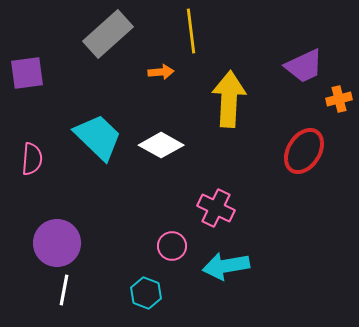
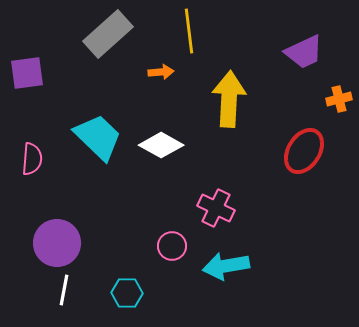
yellow line: moved 2 px left
purple trapezoid: moved 14 px up
cyan hexagon: moved 19 px left; rotated 20 degrees counterclockwise
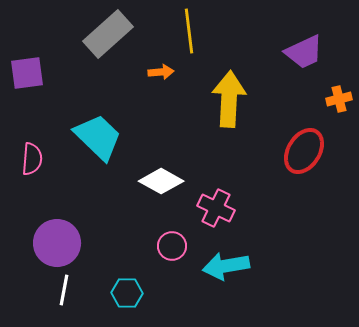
white diamond: moved 36 px down
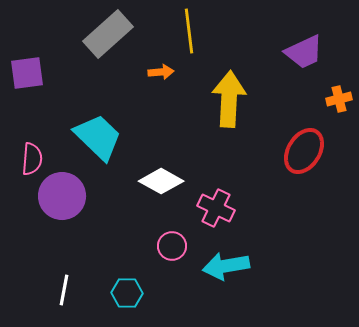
purple circle: moved 5 px right, 47 px up
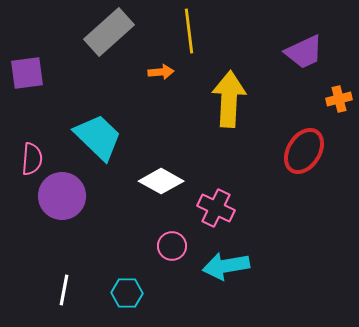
gray rectangle: moved 1 px right, 2 px up
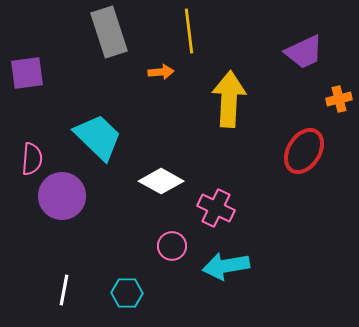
gray rectangle: rotated 66 degrees counterclockwise
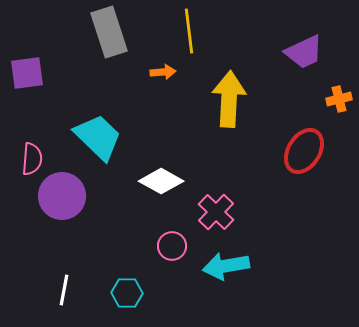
orange arrow: moved 2 px right
pink cross: moved 4 px down; rotated 18 degrees clockwise
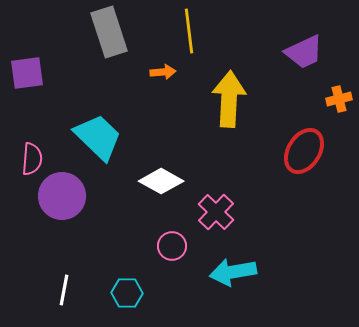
cyan arrow: moved 7 px right, 6 px down
